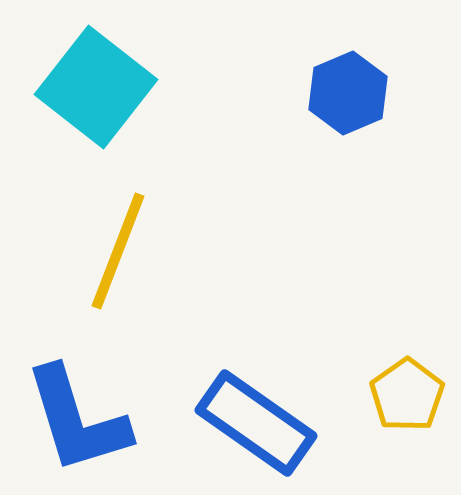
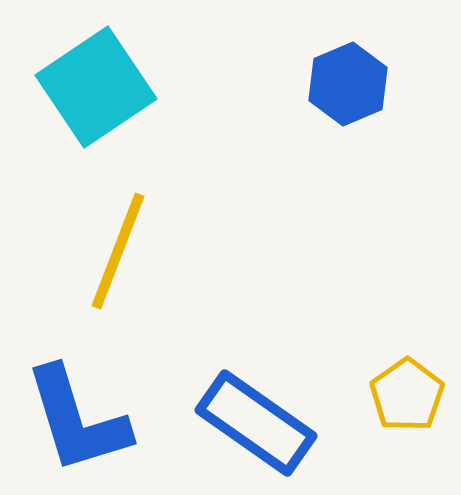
cyan square: rotated 18 degrees clockwise
blue hexagon: moved 9 px up
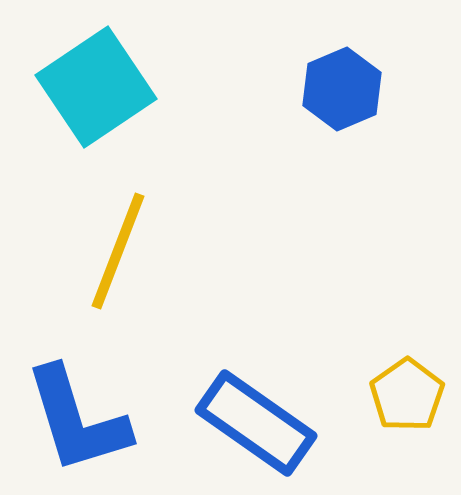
blue hexagon: moved 6 px left, 5 px down
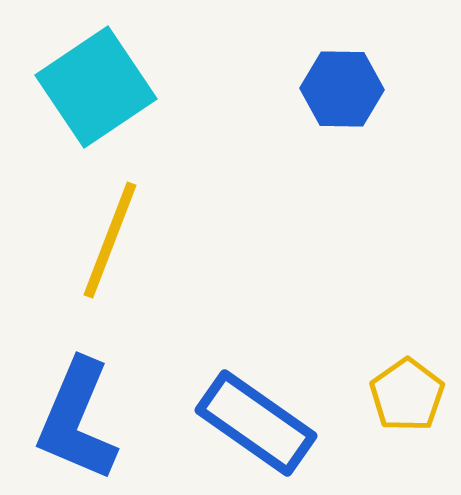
blue hexagon: rotated 24 degrees clockwise
yellow line: moved 8 px left, 11 px up
blue L-shape: rotated 40 degrees clockwise
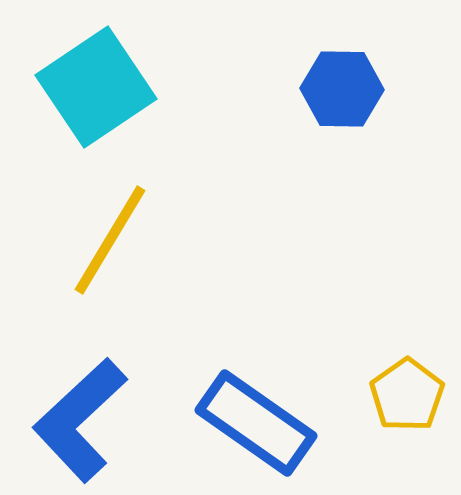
yellow line: rotated 10 degrees clockwise
blue L-shape: moved 3 px right; rotated 24 degrees clockwise
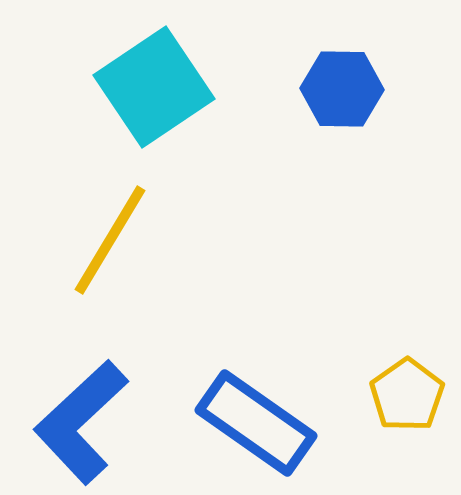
cyan square: moved 58 px right
blue L-shape: moved 1 px right, 2 px down
